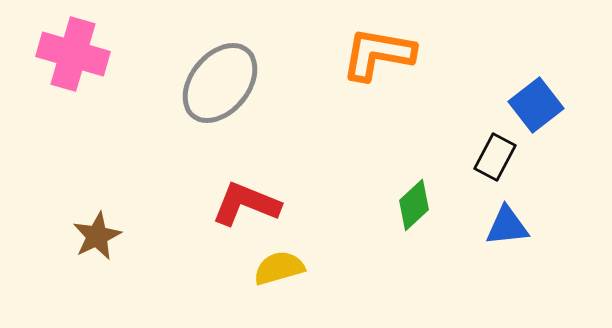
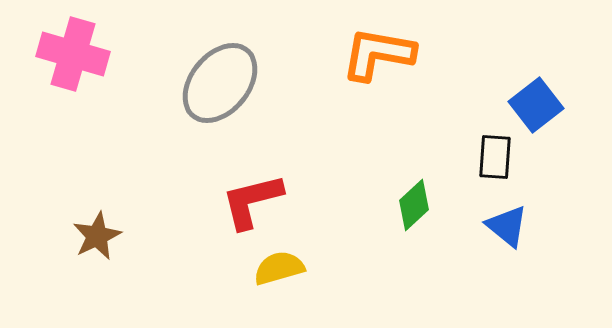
black rectangle: rotated 24 degrees counterclockwise
red L-shape: moved 6 px right, 3 px up; rotated 36 degrees counterclockwise
blue triangle: rotated 45 degrees clockwise
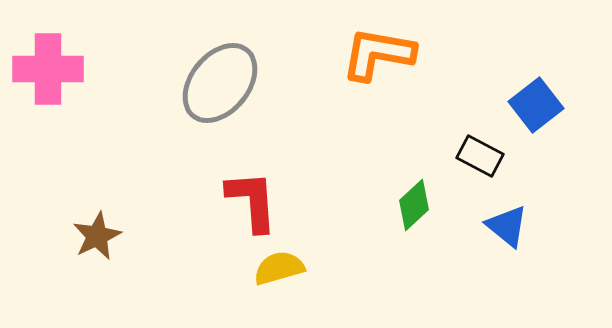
pink cross: moved 25 px left, 15 px down; rotated 16 degrees counterclockwise
black rectangle: moved 15 px left, 1 px up; rotated 66 degrees counterclockwise
red L-shape: rotated 100 degrees clockwise
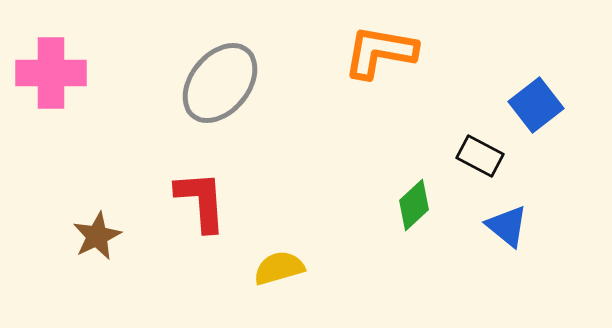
orange L-shape: moved 2 px right, 2 px up
pink cross: moved 3 px right, 4 px down
red L-shape: moved 51 px left
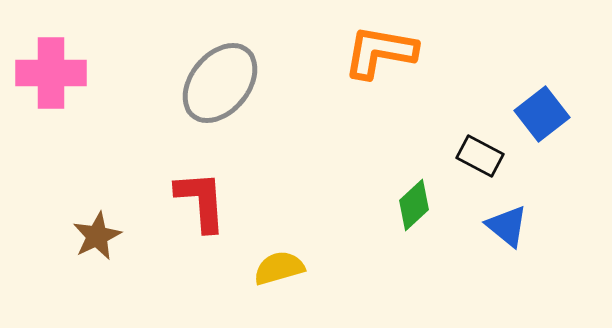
blue square: moved 6 px right, 9 px down
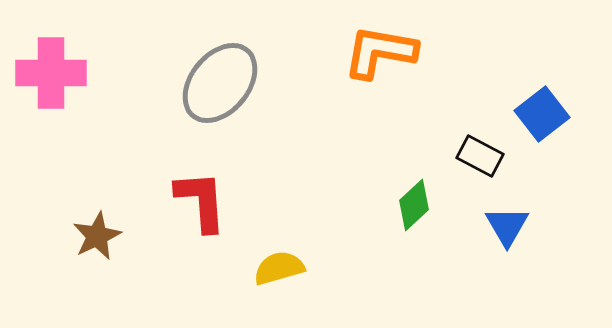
blue triangle: rotated 21 degrees clockwise
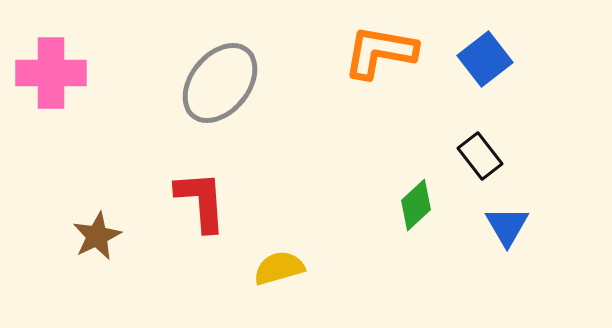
blue square: moved 57 px left, 55 px up
black rectangle: rotated 24 degrees clockwise
green diamond: moved 2 px right
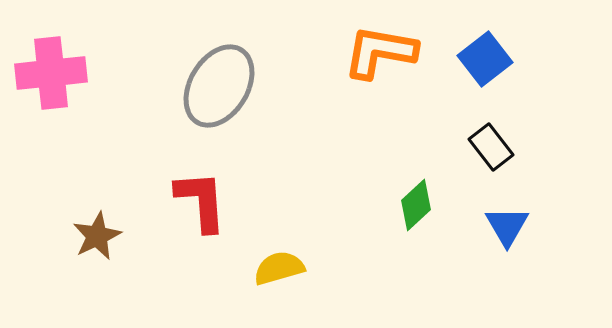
pink cross: rotated 6 degrees counterclockwise
gray ellipse: moved 1 px left, 3 px down; rotated 8 degrees counterclockwise
black rectangle: moved 11 px right, 9 px up
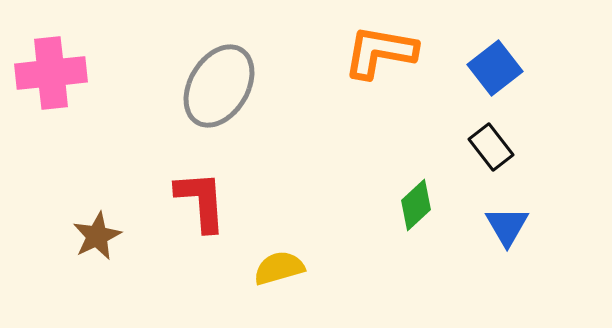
blue square: moved 10 px right, 9 px down
